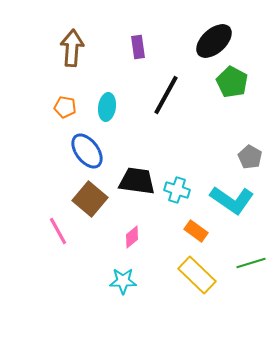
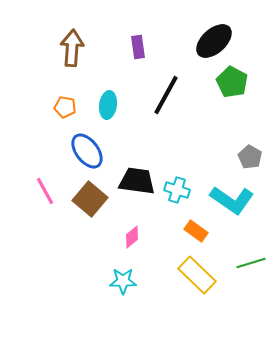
cyan ellipse: moved 1 px right, 2 px up
pink line: moved 13 px left, 40 px up
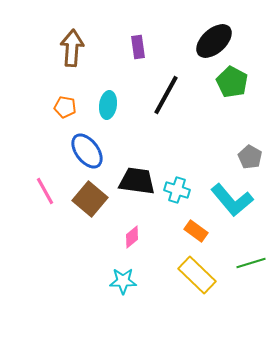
cyan L-shape: rotated 15 degrees clockwise
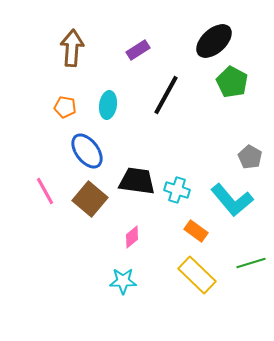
purple rectangle: moved 3 px down; rotated 65 degrees clockwise
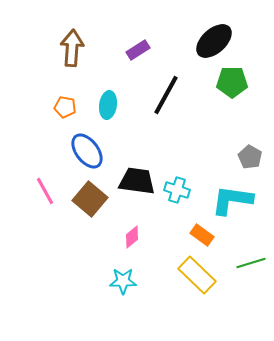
green pentagon: rotated 28 degrees counterclockwise
cyan L-shape: rotated 138 degrees clockwise
orange rectangle: moved 6 px right, 4 px down
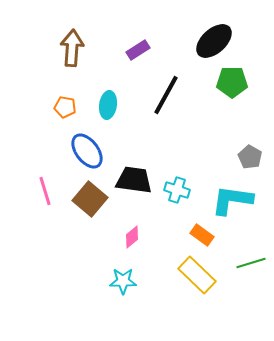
black trapezoid: moved 3 px left, 1 px up
pink line: rotated 12 degrees clockwise
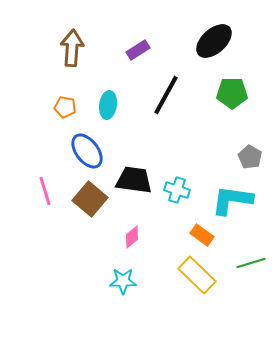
green pentagon: moved 11 px down
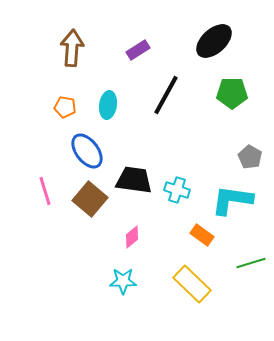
yellow rectangle: moved 5 px left, 9 px down
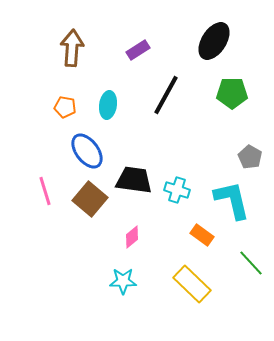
black ellipse: rotated 15 degrees counterclockwise
cyan L-shape: rotated 69 degrees clockwise
green line: rotated 64 degrees clockwise
